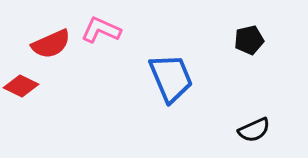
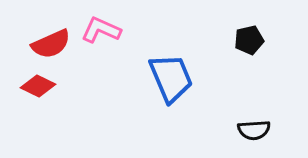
red diamond: moved 17 px right
black semicircle: rotated 20 degrees clockwise
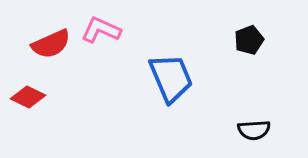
black pentagon: rotated 8 degrees counterclockwise
red diamond: moved 10 px left, 11 px down
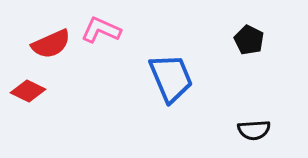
black pentagon: rotated 24 degrees counterclockwise
red diamond: moved 6 px up
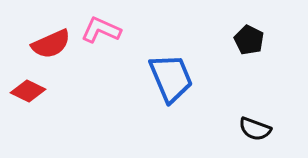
black semicircle: moved 1 px right, 1 px up; rotated 24 degrees clockwise
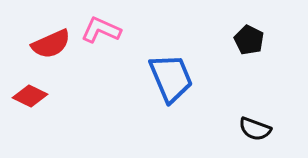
red diamond: moved 2 px right, 5 px down
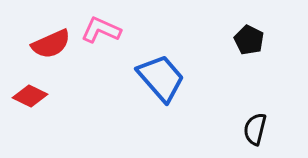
blue trapezoid: moved 10 px left; rotated 18 degrees counterclockwise
black semicircle: rotated 84 degrees clockwise
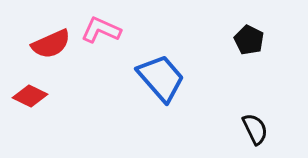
black semicircle: rotated 140 degrees clockwise
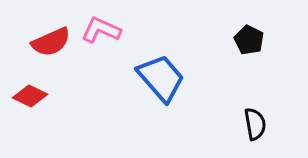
red semicircle: moved 2 px up
black semicircle: moved 5 px up; rotated 16 degrees clockwise
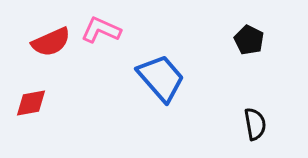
red diamond: moved 1 px right, 7 px down; rotated 36 degrees counterclockwise
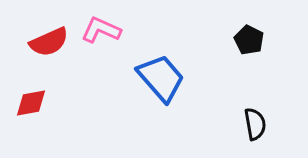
red semicircle: moved 2 px left
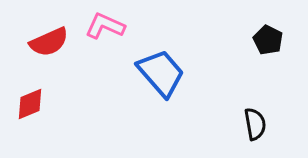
pink L-shape: moved 4 px right, 4 px up
black pentagon: moved 19 px right
blue trapezoid: moved 5 px up
red diamond: moved 1 px left, 1 px down; rotated 12 degrees counterclockwise
